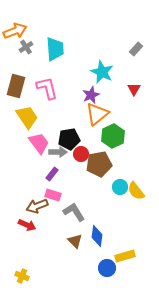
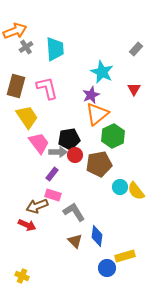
red circle: moved 6 px left, 1 px down
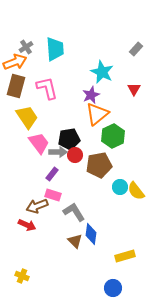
orange arrow: moved 31 px down
brown pentagon: moved 1 px down
blue diamond: moved 6 px left, 2 px up
blue circle: moved 6 px right, 20 px down
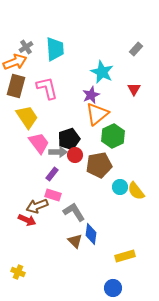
black pentagon: rotated 10 degrees counterclockwise
red arrow: moved 5 px up
yellow cross: moved 4 px left, 4 px up
